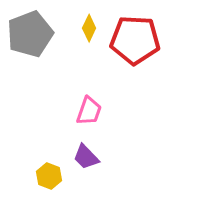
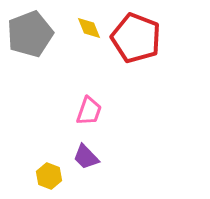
yellow diamond: rotated 48 degrees counterclockwise
red pentagon: moved 1 px right, 2 px up; rotated 18 degrees clockwise
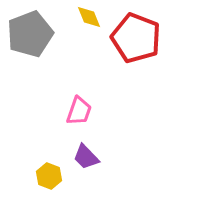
yellow diamond: moved 11 px up
pink trapezoid: moved 10 px left
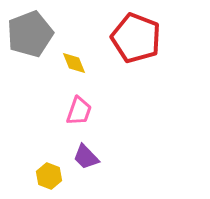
yellow diamond: moved 15 px left, 46 px down
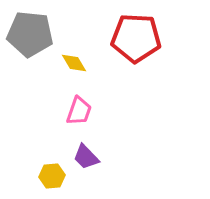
gray pentagon: rotated 27 degrees clockwise
red pentagon: rotated 18 degrees counterclockwise
yellow diamond: rotated 8 degrees counterclockwise
yellow hexagon: moved 3 px right; rotated 25 degrees counterclockwise
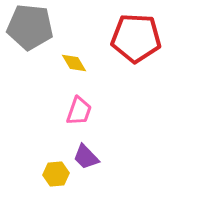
gray pentagon: moved 7 px up
yellow hexagon: moved 4 px right, 2 px up
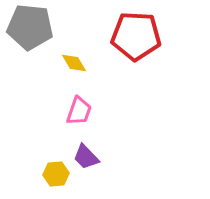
red pentagon: moved 2 px up
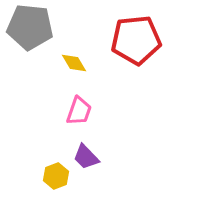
red pentagon: moved 4 px down; rotated 9 degrees counterclockwise
yellow hexagon: moved 2 px down; rotated 15 degrees counterclockwise
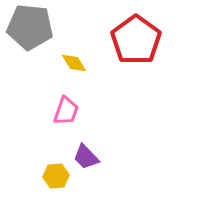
red pentagon: rotated 30 degrees counterclockwise
pink trapezoid: moved 13 px left
yellow hexagon: rotated 15 degrees clockwise
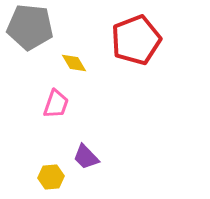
red pentagon: rotated 15 degrees clockwise
pink trapezoid: moved 10 px left, 7 px up
yellow hexagon: moved 5 px left, 1 px down
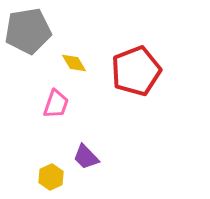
gray pentagon: moved 2 px left, 4 px down; rotated 15 degrees counterclockwise
red pentagon: moved 31 px down
yellow hexagon: rotated 20 degrees counterclockwise
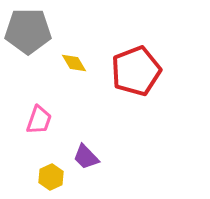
gray pentagon: rotated 9 degrees clockwise
pink trapezoid: moved 17 px left, 16 px down
